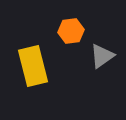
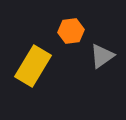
yellow rectangle: rotated 45 degrees clockwise
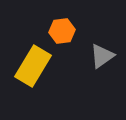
orange hexagon: moved 9 px left
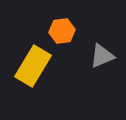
gray triangle: rotated 12 degrees clockwise
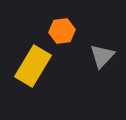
gray triangle: rotated 24 degrees counterclockwise
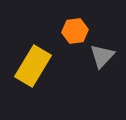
orange hexagon: moved 13 px right
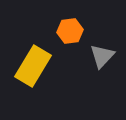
orange hexagon: moved 5 px left
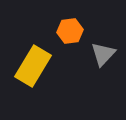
gray triangle: moved 1 px right, 2 px up
